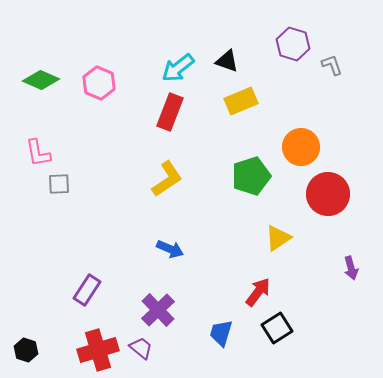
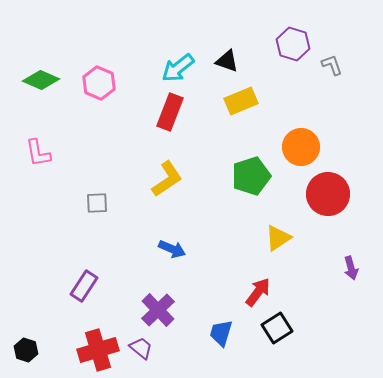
gray square: moved 38 px right, 19 px down
blue arrow: moved 2 px right
purple rectangle: moved 3 px left, 4 px up
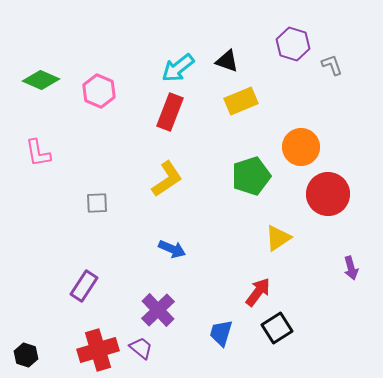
pink hexagon: moved 8 px down
black hexagon: moved 5 px down
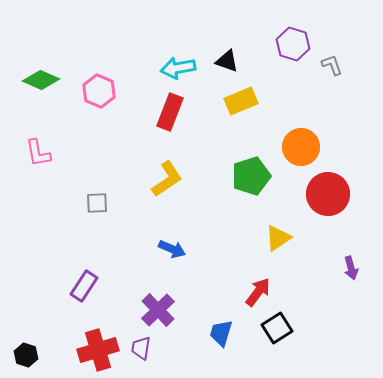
cyan arrow: rotated 28 degrees clockwise
purple trapezoid: rotated 120 degrees counterclockwise
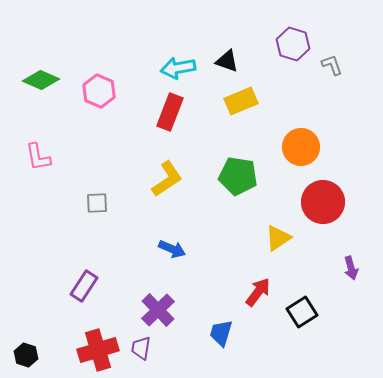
pink L-shape: moved 4 px down
green pentagon: moved 13 px left; rotated 27 degrees clockwise
red circle: moved 5 px left, 8 px down
black square: moved 25 px right, 16 px up
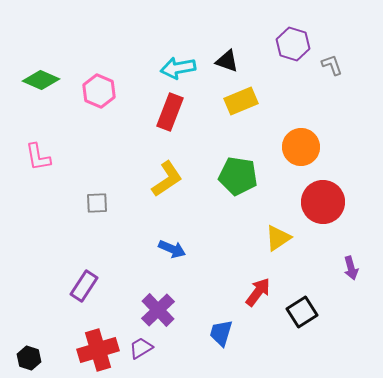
purple trapezoid: rotated 50 degrees clockwise
black hexagon: moved 3 px right, 3 px down
